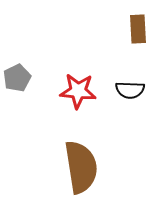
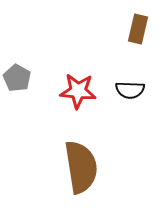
brown rectangle: rotated 16 degrees clockwise
gray pentagon: rotated 16 degrees counterclockwise
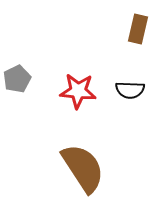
gray pentagon: moved 1 px down; rotated 16 degrees clockwise
brown semicircle: moved 2 px right, 1 px down; rotated 24 degrees counterclockwise
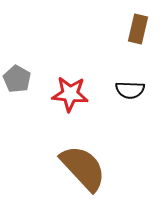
gray pentagon: rotated 16 degrees counterclockwise
red star: moved 8 px left, 3 px down
brown semicircle: rotated 10 degrees counterclockwise
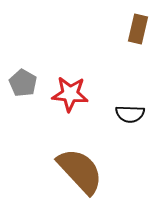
gray pentagon: moved 6 px right, 4 px down
black semicircle: moved 24 px down
brown semicircle: moved 3 px left, 3 px down
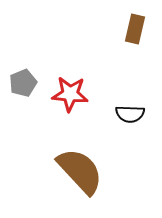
brown rectangle: moved 3 px left
gray pentagon: rotated 20 degrees clockwise
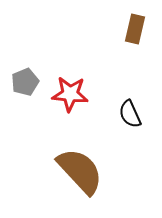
gray pentagon: moved 2 px right, 1 px up
black semicircle: rotated 64 degrees clockwise
